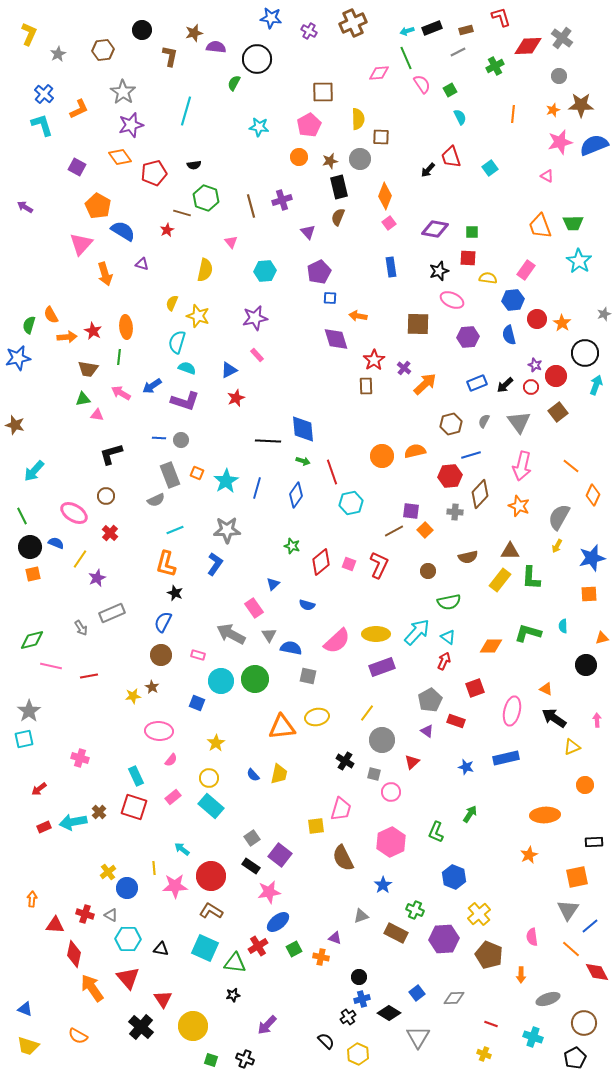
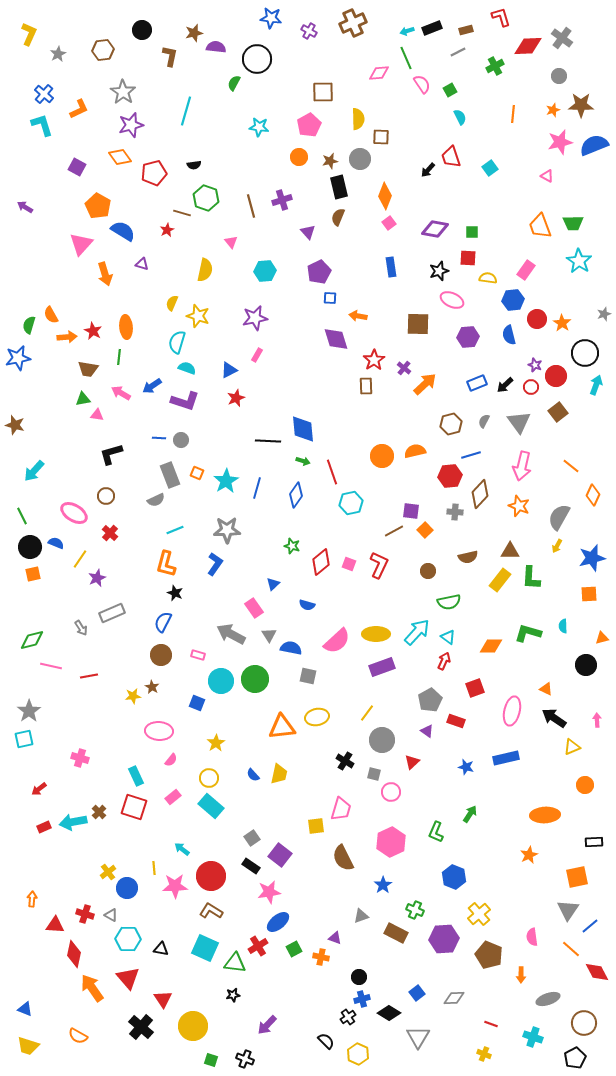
pink rectangle at (257, 355): rotated 72 degrees clockwise
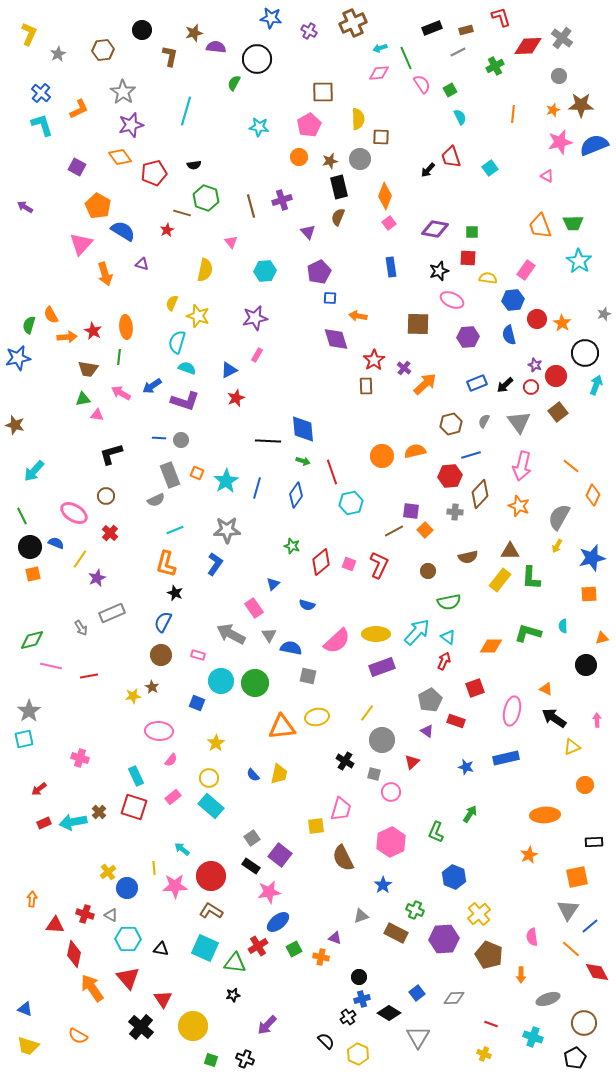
cyan arrow at (407, 31): moved 27 px left, 17 px down
blue cross at (44, 94): moved 3 px left, 1 px up
green circle at (255, 679): moved 4 px down
red rectangle at (44, 827): moved 4 px up
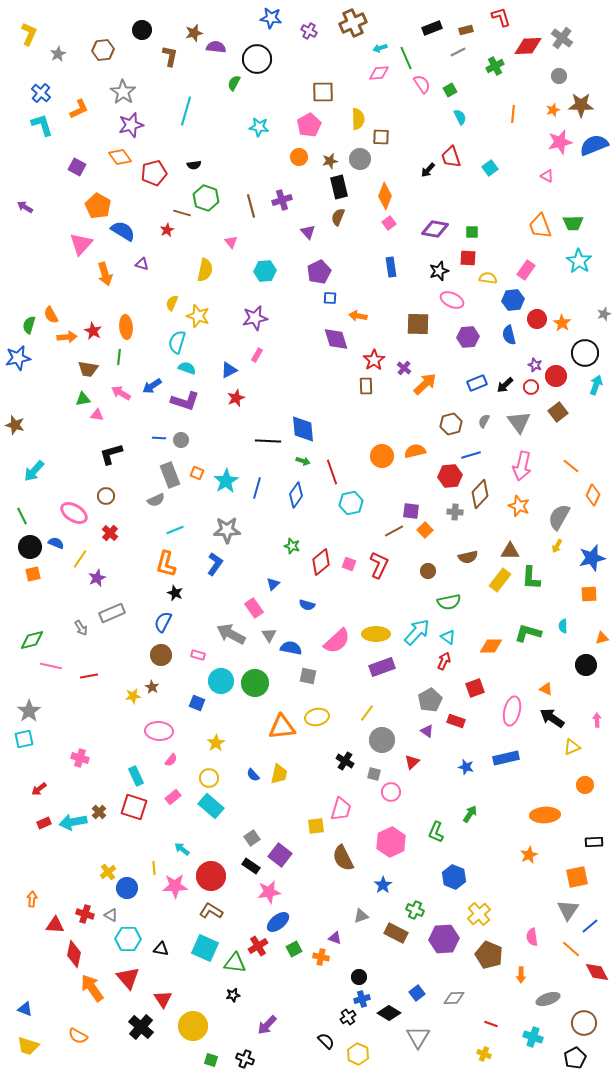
black arrow at (554, 718): moved 2 px left
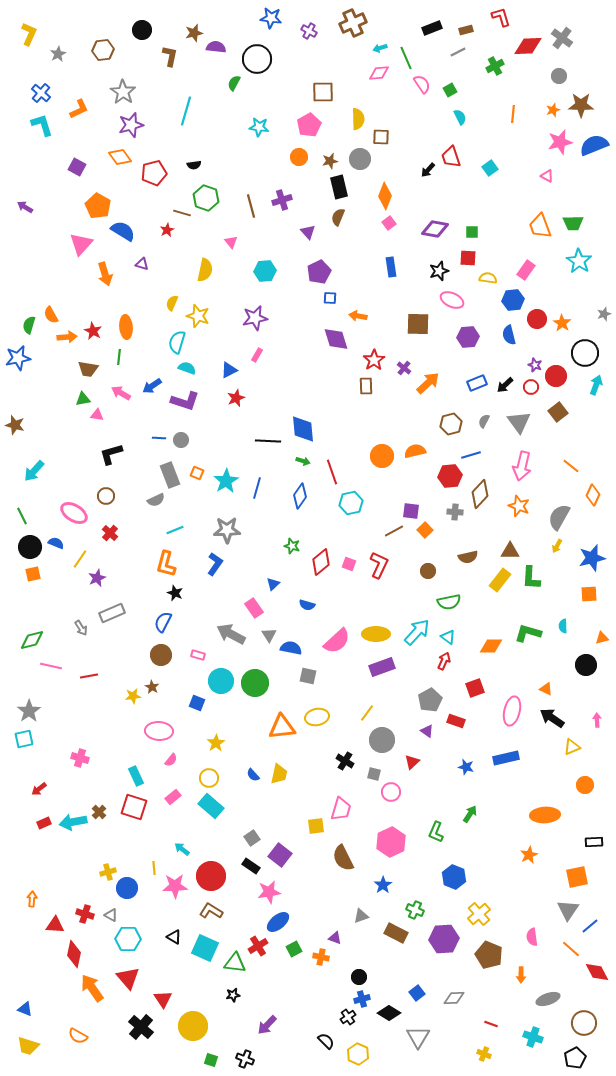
orange arrow at (425, 384): moved 3 px right, 1 px up
blue diamond at (296, 495): moved 4 px right, 1 px down
yellow cross at (108, 872): rotated 21 degrees clockwise
black triangle at (161, 949): moved 13 px right, 12 px up; rotated 21 degrees clockwise
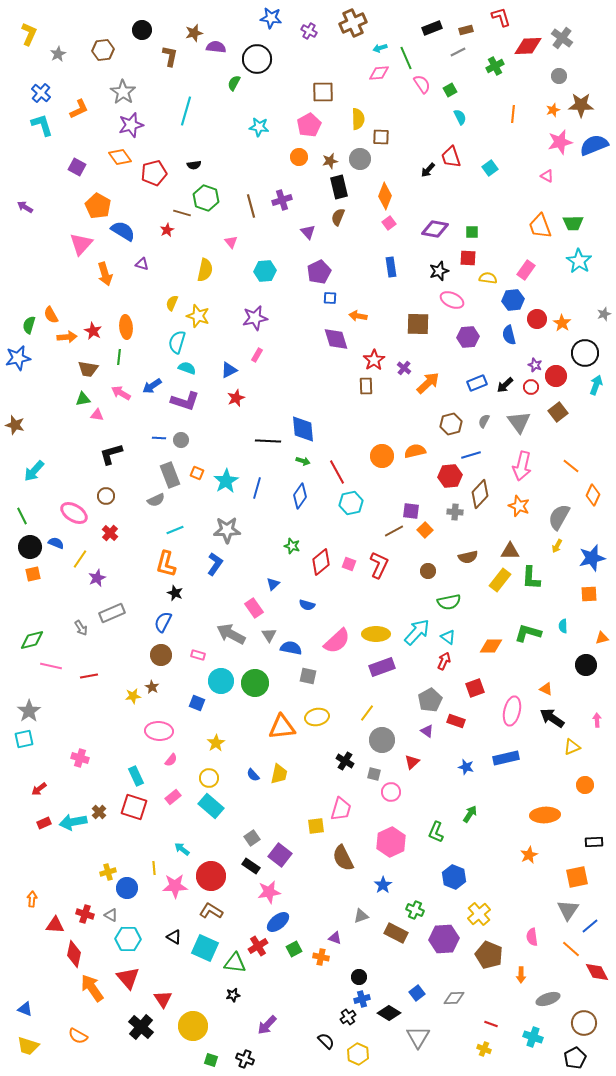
red line at (332, 472): moved 5 px right; rotated 10 degrees counterclockwise
yellow cross at (484, 1054): moved 5 px up
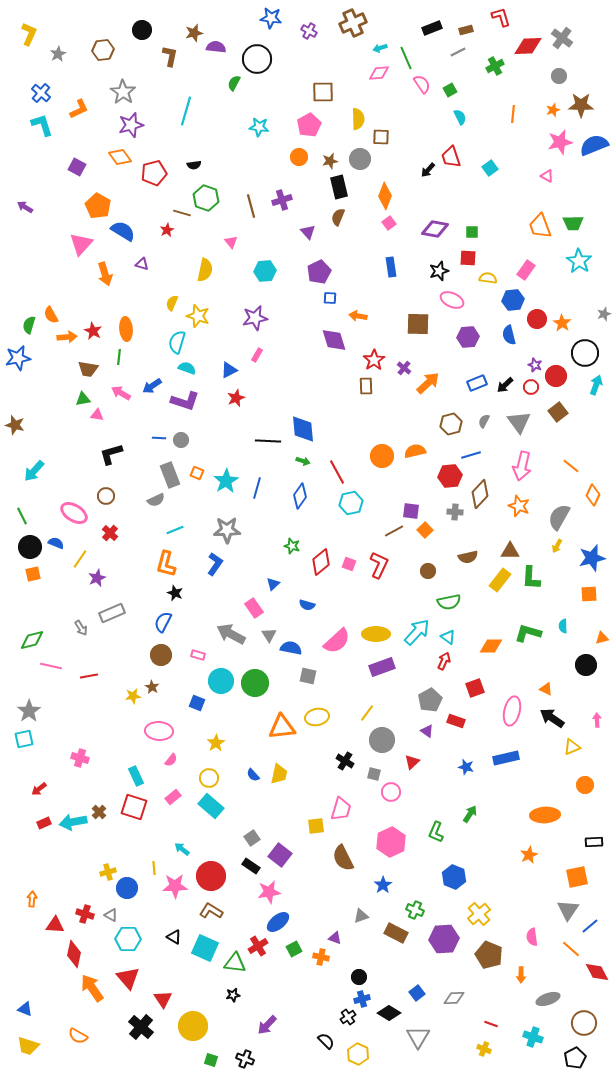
orange ellipse at (126, 327): moved 2 px down
purple diamond at (336, 339): moved 2 px left, 1 px down
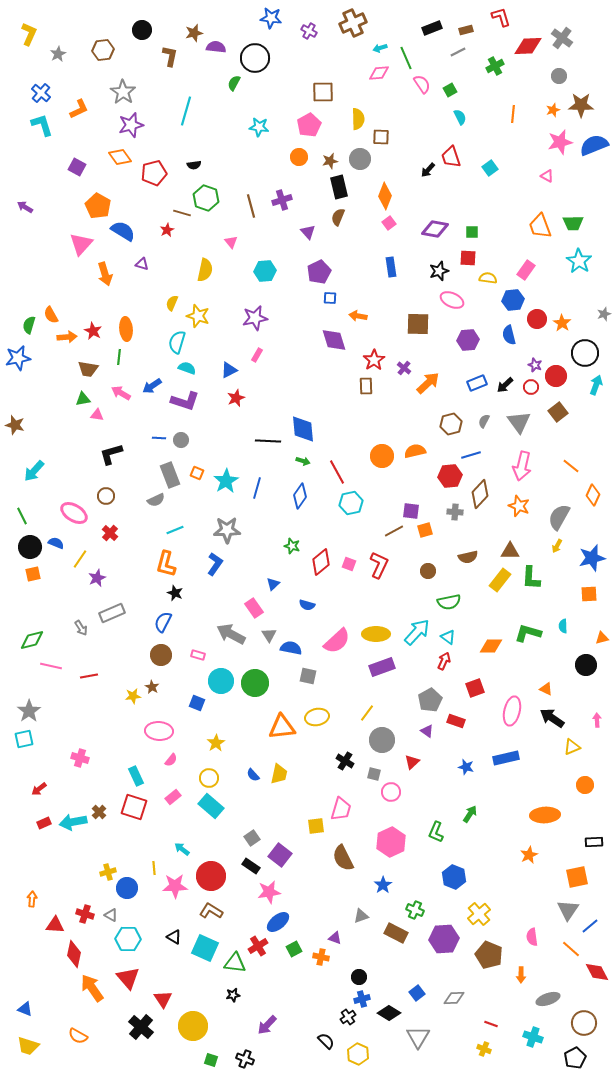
black circle at (257, 59): moved 2 px left, 1 px up
purple hexagon at (468, 337): moved 3 px down
orange square at (425, 530): rotated 28 degrees clockwise
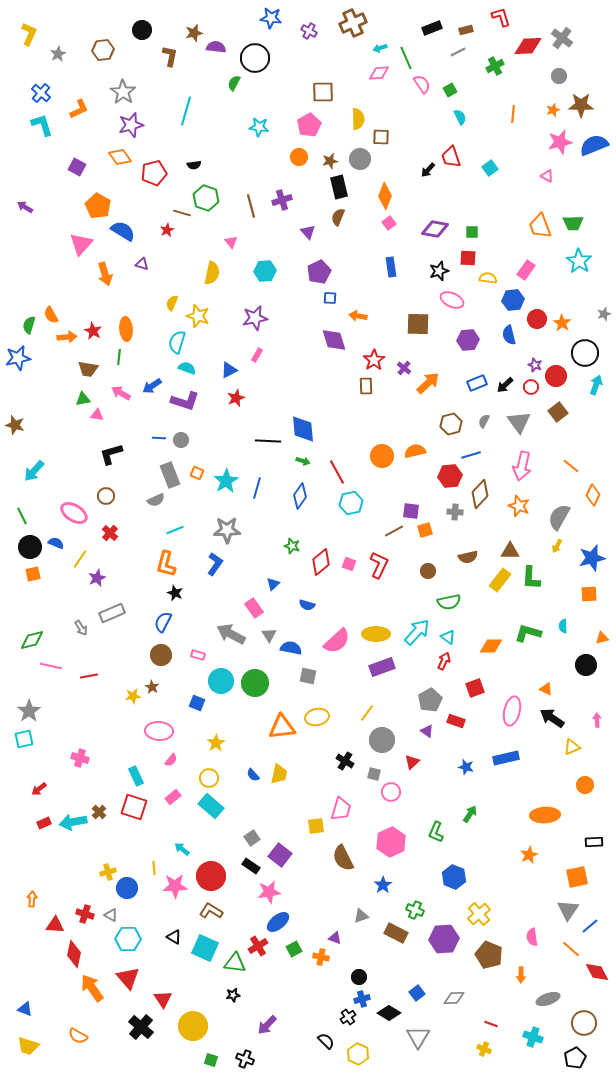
yellow semicircle at (205, 270): moved 7 px right, 3 px down
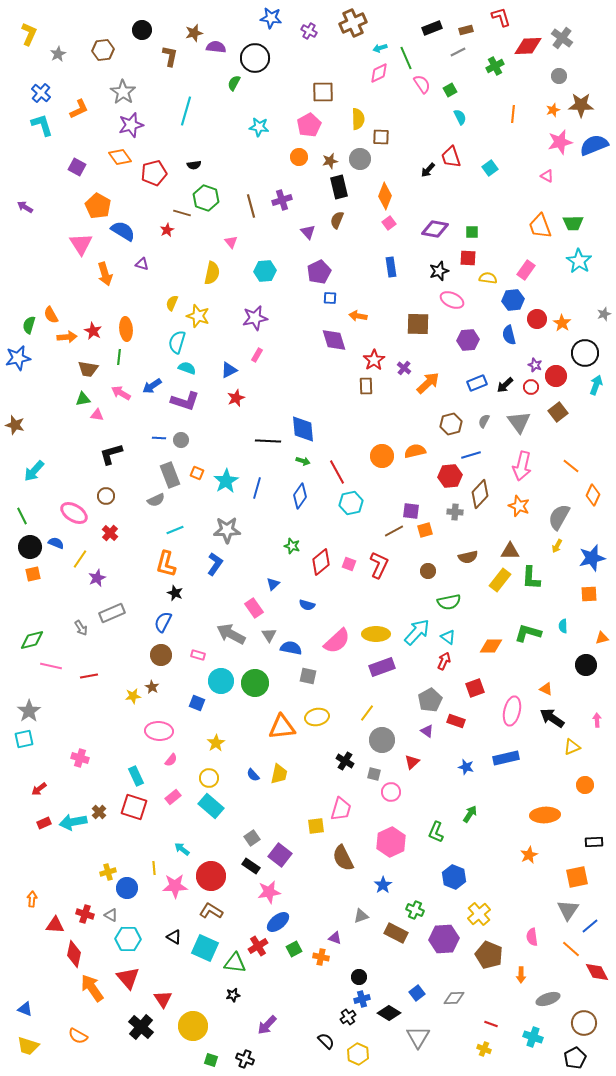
pink diamond at (379, 73): rotated 20 degrees counterclockwise
brown semicircle at (338, 217): moved 1 px left, 3 px down
pink triangle at (81, 244): rotated 15 degrees counterclockwise
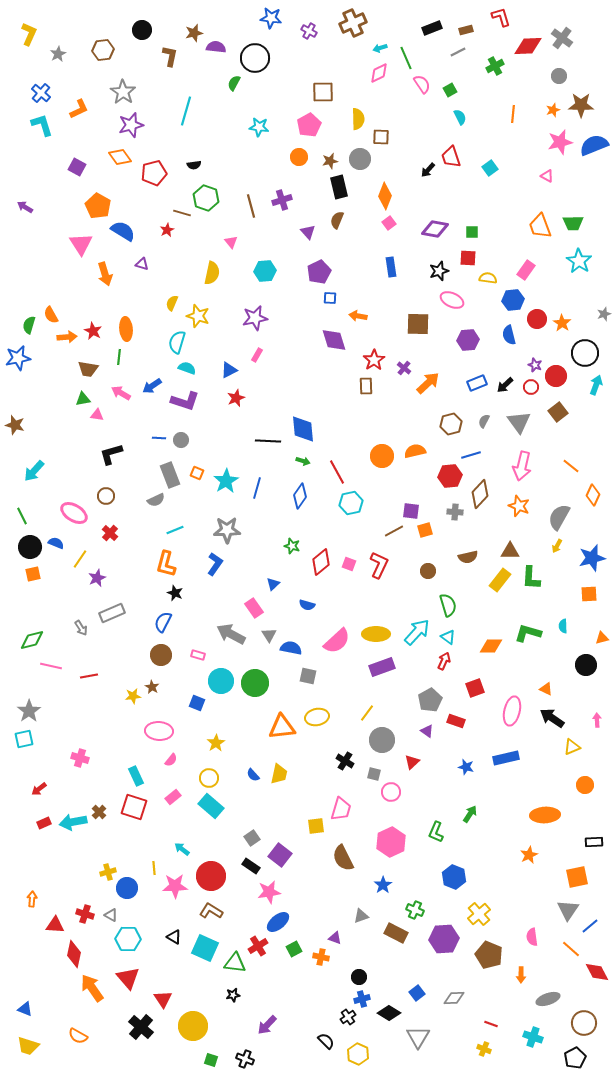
green semicircle at (449, 602): moved 1 px left, 3 px down; rotated 95 degrees counterclockwise
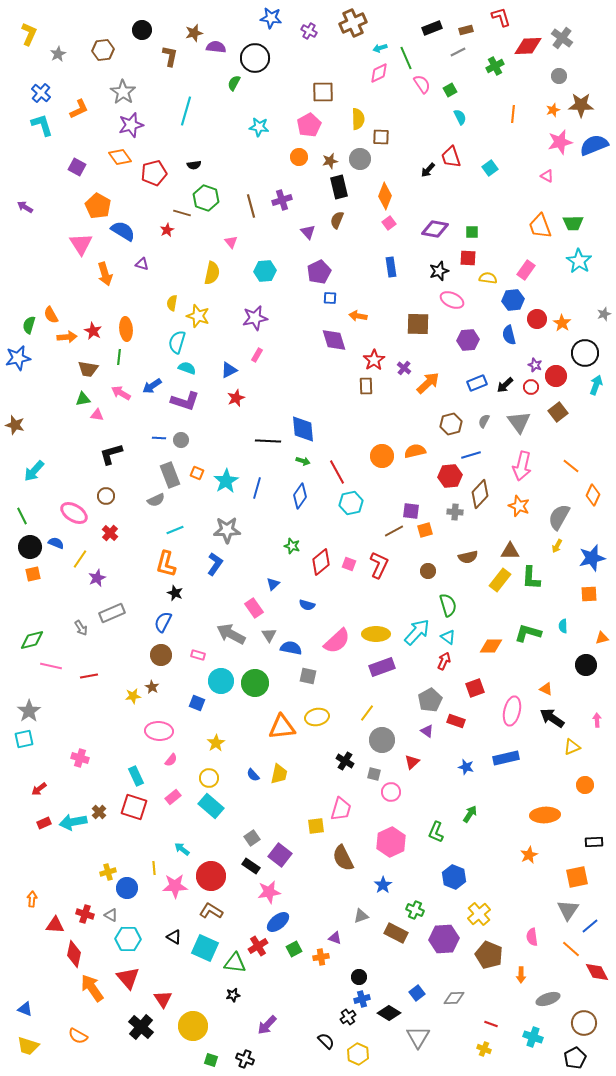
yellow semicircle at (172, 303): rotated 14 degrees counterclockwise
orange cross at (321, 957): rotated 21 degrees counterclockwise
